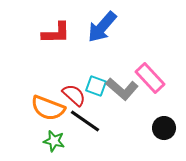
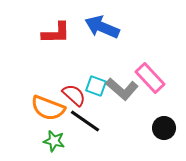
blue arrow: rotated 72 degrees clockwise
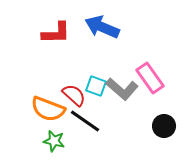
pink rectangle: rotated 8 degrees clockwise
orange semicircle: moved 1 px down
black circle: moved 2 px up
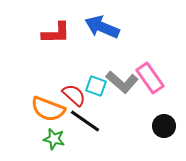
gray L-shape: moved 7 px up
green star: moved 2 px up
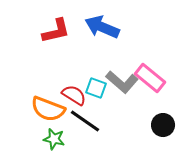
red L-shape: moved 2 px up; rotated 12 degrees counterclockwise
pink rectangle: rotated 16 degrees counterclockwise
cyan square: moved 2 px down
red semicircle: rotated 10 degrees counterclockwise
black circle: moved 1 px left, 1 px up
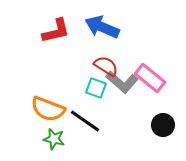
red semicircle: moved 32 px right, 29 px up
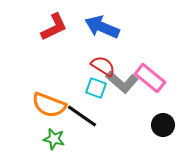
red L-shape: moved 2 px left, 4 px up; rotated 12 degrees counterclockwise
red semicircle: moved 3 px left
orange semicircle: moved 1 px right, 4 px up
black line: moved 3 px left, 5 px up
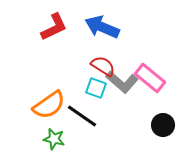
orange semicircle: rotated 56 degrees counterclockwise
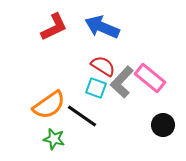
gray L-shape: rotated 92 degrees clockwise
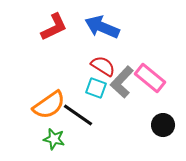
black line: moved 4 px left, 1 px up
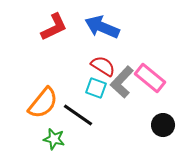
orange semicircle: moved 6 px left, 2 px up; rotated 16 degrees counterclockwise
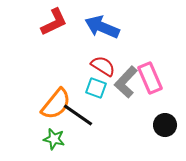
red L-shape: moved 5 px up
pink rectangle: rotated 28 degrees clockwise
gray L-shape: moved 4 px right
orange semicircle: moved 13 px right, 1 px down
black circle: moved 2 px right
